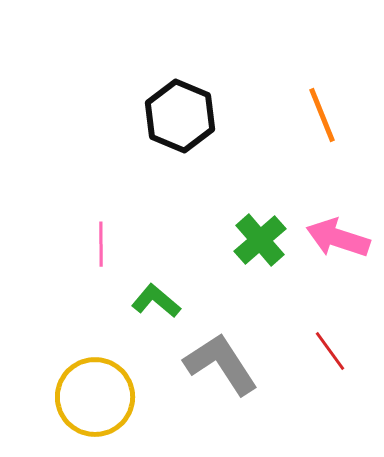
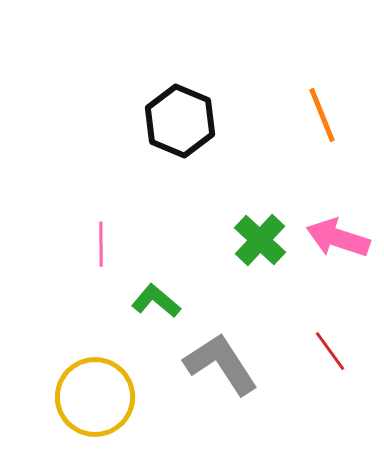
black hexagon: moved 5 px down
green cross: rotated 6 degrees counterclockwise
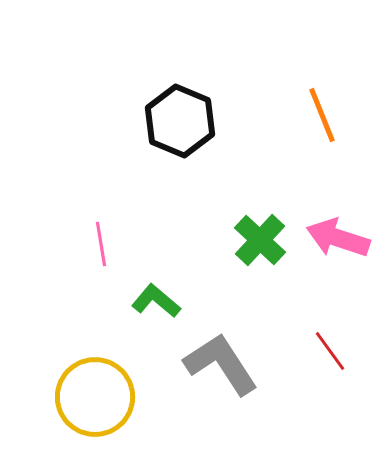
pink line: rotated 9 degrees counterclockwise
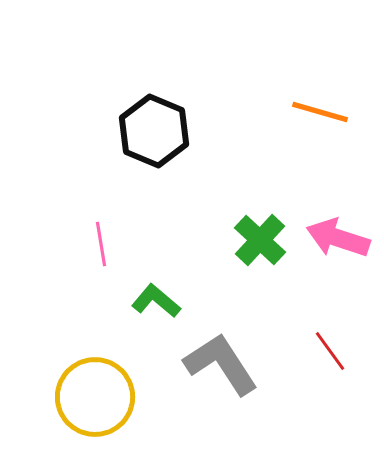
orange line: moved 2 px left, 3 px up; rotated 52 degrees counterclockwise
black hexagon: moved 26 px left, 10 px down
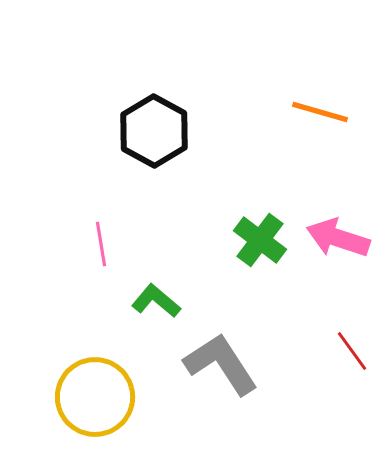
black hexagon: rotated 6 degrees clockwise
green cross: rotated 6 degrees counterclockwise
red line: moved 22 px right
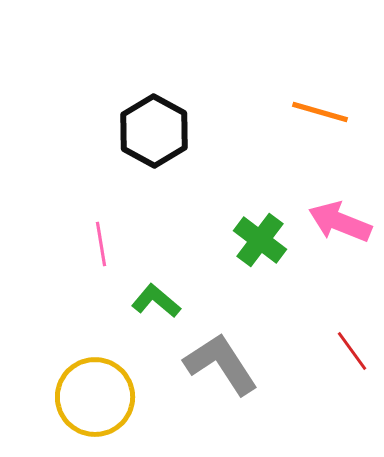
pink arrow: moved 2 px right, 16 px up; rotated 4 degrees clockwise
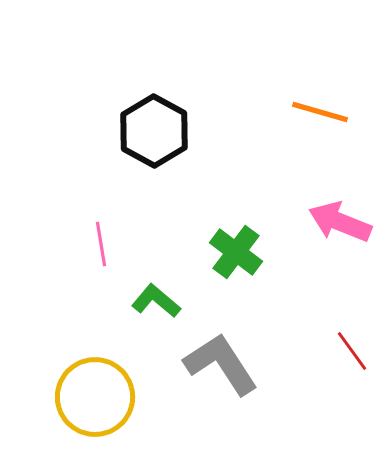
green cross: moved 24 px left, 12 px down
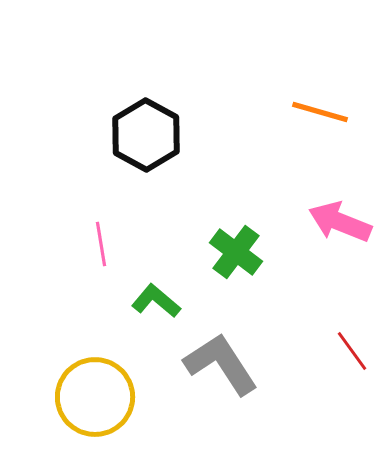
black hexagon: moved 8 px left, 4 px down
